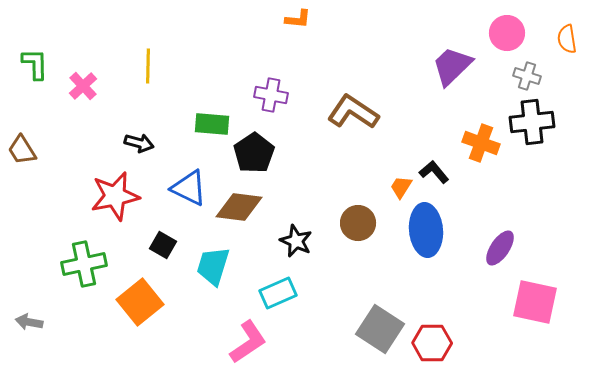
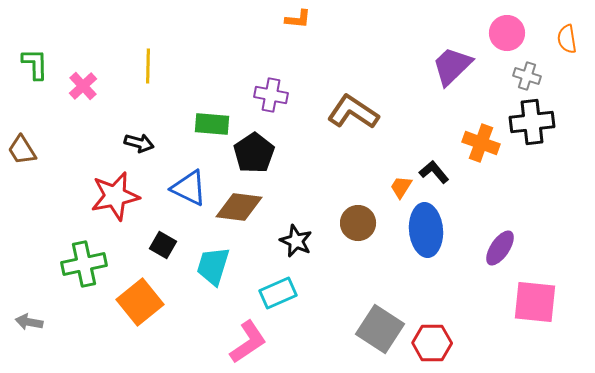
pink square: rotated 6 degrees counterclockwise
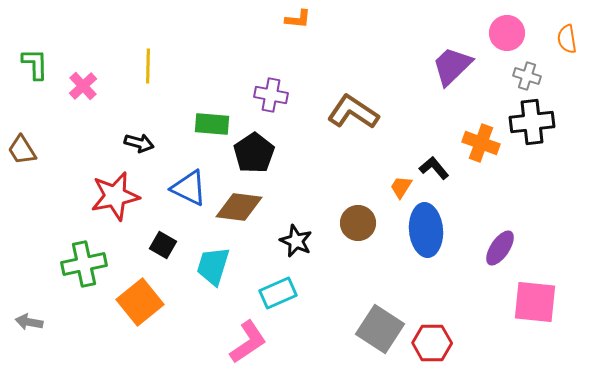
black L-shape: moved 4 px up
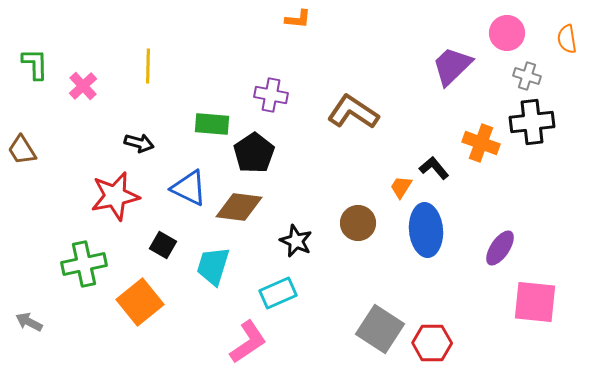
gray arrow: rotated 16 degrees clockwise
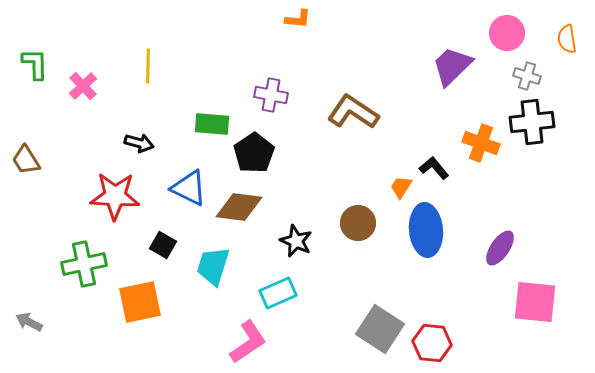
brown trapezoid: moved 4 px right, 10 px down
red star: rotated 15 degrees clockwise
orange square: rotated 27 degrees clockwise
red hexagon: rotated 6 degrees clockwise
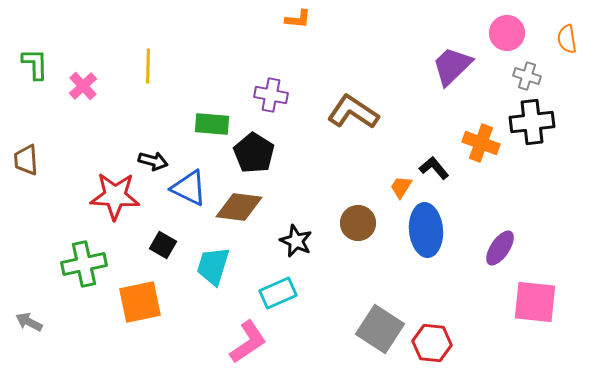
black arrow: moved 14 px right, 18 px down
black pentagon: rotated 6 degrees counterclockwise
brown trapezoid: rotated 28 degrees clockwise
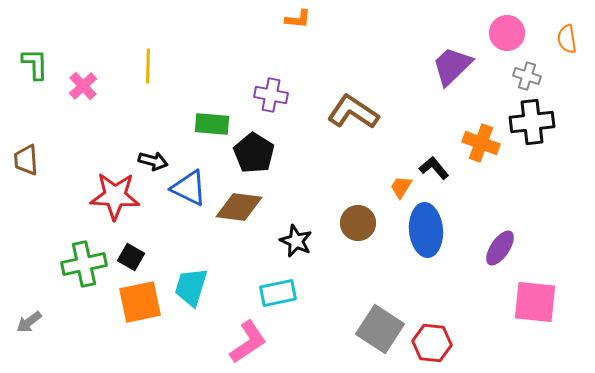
black square: moved 32 px left, 12 px down
cyan trapezoid: moved 22 px left, 21 px down
cyan rectangle: rotated 12 degrees clockwise
gray arrow: rotated 64 degrees counterclockwise
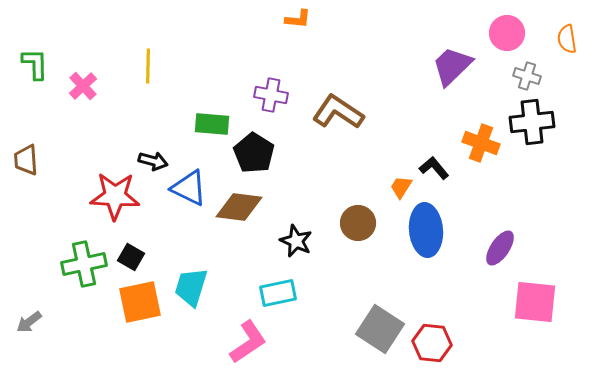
brown L-shape: moved 15 px left
